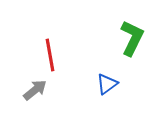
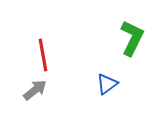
red line: moved 7 px left
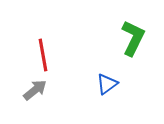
green L-shape: moved 1 px right
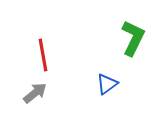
gray arrow: moved 3 px down
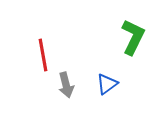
green L-shape: moved 1 px up
gray arrow: moved 31 px right, 8 px up; rotated 115 degrees clockwise
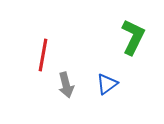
red line: rotated 20 degrees clockwise
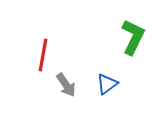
gray arrow: rotated 20 degrees counterclockwise
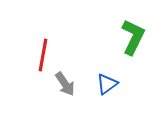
gray arrow: moved 1 px left, 1 px up
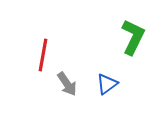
gray arrow: moved 2 px right
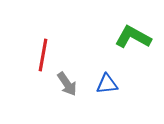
green L-shape: rotated 87 degrees counterclockwise
blue triangle: rotated 30 degrees clockwise
